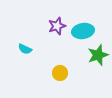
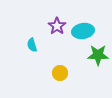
purple star: rotated 18 degrees counterclockwise
cyan semicircle: moved 7 px right, 4 px up; rotated 48 degrees clockwise
green star: rotated 20 degrees clockwise
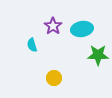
purple star: moved 4 px left
cyan ellipse: moved 1 px left, 2 px up
yellow circle: moved 6 px left, 5 px down
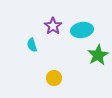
cyan ellipse: moved 1 px down
green star: rotated 30 degrees counterclockwise
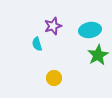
purple star: rotated 18 degrees clockwise
cyan ellipse: moved 8 px right
cyan semicircle: moved 5 px right, 1 px up
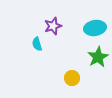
cyan ellipse: moved 5 px right, 2 px up
green star: moved 2 px down
yellow circle: moved 18 px right
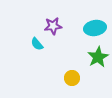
purple star: rotated 12 degrees clockwise
cyan semicircle: rotated 24 degrees counterclockwise
